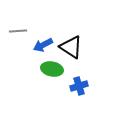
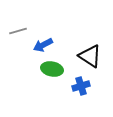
gray line: rotated 12 degrees counterclockwise
black triangle: moved 19 px right, 9 px down
blue cross: moved 2 px right
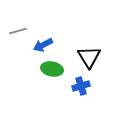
black triangle: moved 1 px left, 1 px down; rotated 25 degrees clockwise
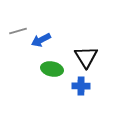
blue arrow: moved 2 px left, 5 px up
black triangle: moved 3 px left
blue cross: rotated 18 degrees clockwise
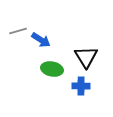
blue arrow: rotated 120 degrees counterclockwise
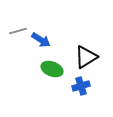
black triangle: rotated 30 degrees clockwise
green ellipse: rotated 10 degrees clockwise
blue cross: rotated 18 degrees counterclockwise
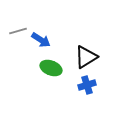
green ellipse: moved 1 px left, 1 px up
blue cross: moved 6 px right, 1 px up
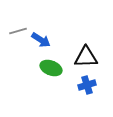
black triangle: rotated 30 degrees clockwise
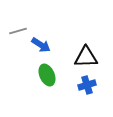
blue arrow: moved 5 px down
green ellipse: moved 4 px left, 7 px down; rotated 45 degrees clockwise
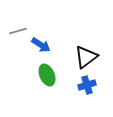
black triangle: rotated 35 degrees counterclockwise
